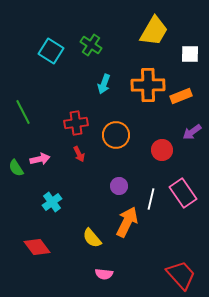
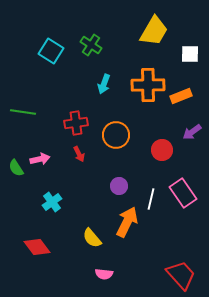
green line: rotated 55 degrees counterclockwise
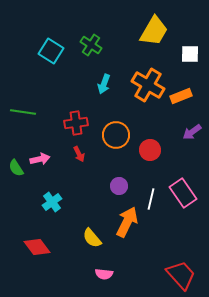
orange cross: rotated 32 degrees clockwise
red circle: moved 12 px left
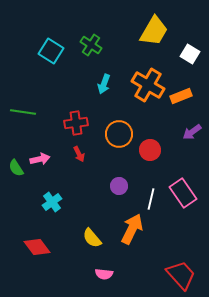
white square: rotated 30 degrees clockwise
orange circle: moved 3 px right, 1 px up
orange arrow: moved 5 px right, 7 px down
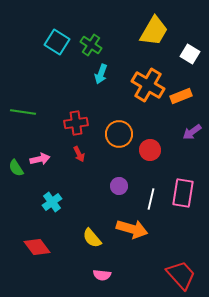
cyan square: moved 6 px right, 9 px up
cyan arrow: moved 3 px left, 10 px up
pink rectangle: rotated 44 degrees clockwise
orange arrow: rotated 80 degrees clockwise
pink semicircle: moved 2 px left, 1 px down
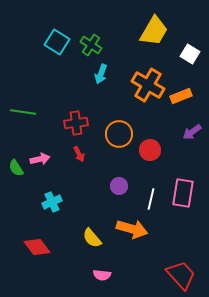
cyan cross: rotated 12 degrees clockwise
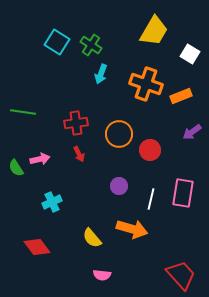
orange cross: moved 2 px left, 1 px up; rotated 12 degrees counterclockwise
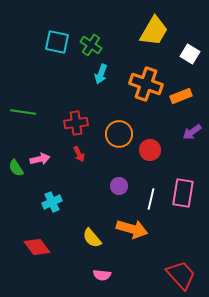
cyan square: rotated 20 degrees counterclockwise
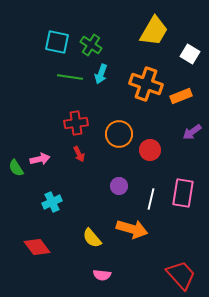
green line: moved 47 px right, 35 px up
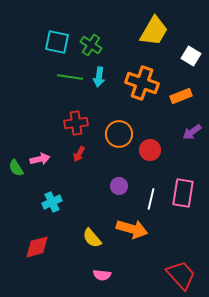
white square: moved 1 px right, 2 px down
cyan arrow: moved 2 px left, 3 px down; rotated 12 degrees counterclockwise
orange cross: moved 4 px left, 1 px up
red arrow: rotated 56 degrees clockwise
red diamond: rotated 68 degrees counterclockwise
